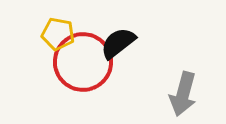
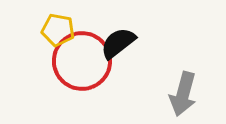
yellow pentagon: moved 4 px up
red circle: moved 1 px left, 1 px up
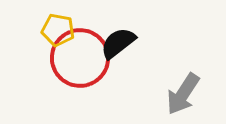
red circle: moved 2 px left, 3 px up
gray arrow: rotated 18 degrees clockwise
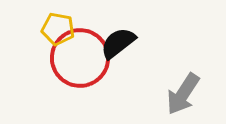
yellow pentagon: moved 1 px up
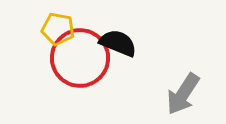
black semicircle: rotated 60 degrees clockwise
